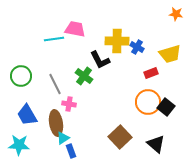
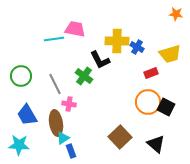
black square: rotated 12 degrees counterclockwise
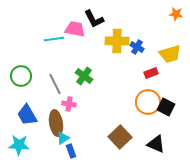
black L-shape: moved 6 px left, 41 px up
black triangle: rotated 18 degrees counterclockwise
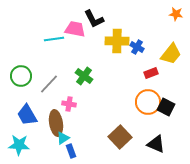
yellow trapezoid: moved 1 px right; rotated 35 degrees counterclockwise
gray line: moved 6 px left; rotated 70 degrees clockwise
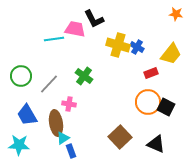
yellow cross: moved 1 px right, 4 px down; rotated 15 degrees clockwise
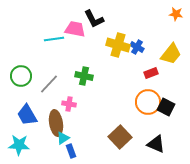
green cross: rotated 24 degrees counterclockwise
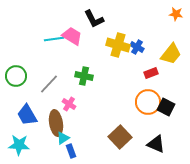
pink trapezoid: moved 3 px left, 7 px down; rotated 20 degrees clockwise
green circle: moved 5 px left
pink cross: rotated 24 degrees clockwise
